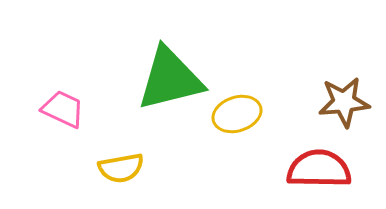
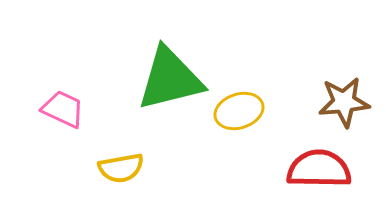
yellow ellipse: moved 2 px right, 3 px up
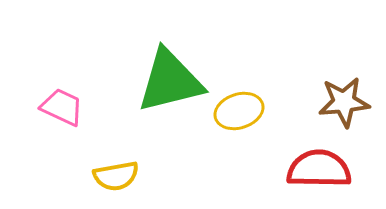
green triangle: moved 2 px down
pink trapezoid: moved 1 px left, 2 px up
yellow semicircle: moved 5 px left, 8 px down
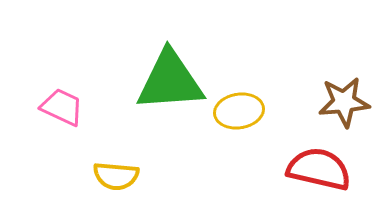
green triangle: rotated 10 degrees clockwise
yellow ellipse: rotated 9 degrees clockwise
red semicircle: rotated 12 degrees clockwise
yellow semicircle: rotated 15 degrees clockwise
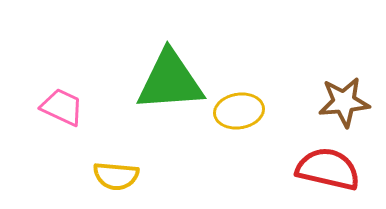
red semicircle: moved 9 px right
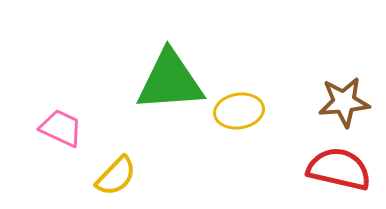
pink trapezoid: moved 1 px left, 21 px down
red semicircle: moved 11 px right
yellow semicircle: rotated 51 degrees counterclockwise
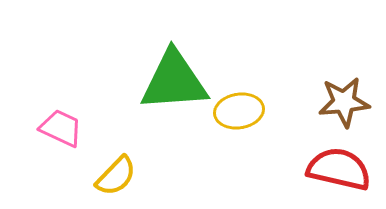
green triangle: moved 4 px right
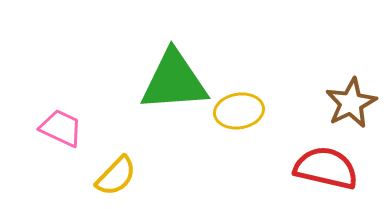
brown star: moved 7 px right, 1 px down; rotated 21 degrees counterclockwise
red semicircle: moved 13 px left, 1 px up
